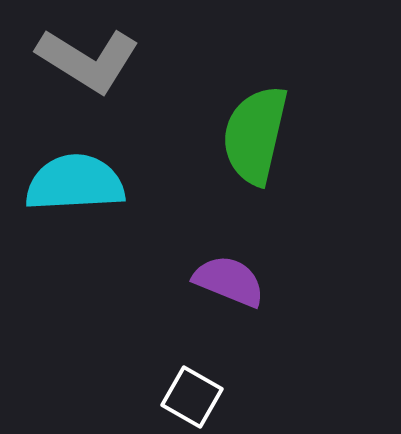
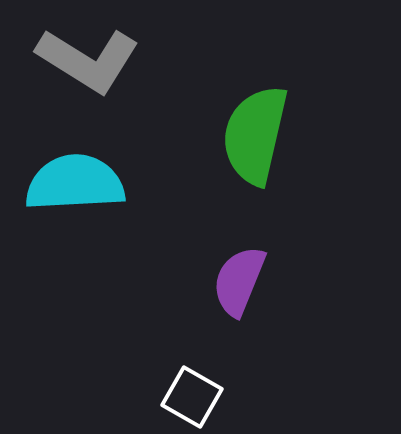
purple semicircle: moved 10 px right; rotated 90 degrees counterclockwise
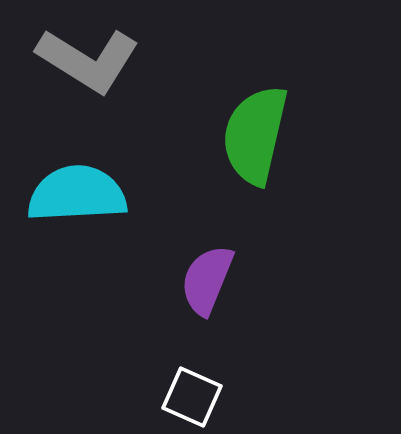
cyan semicircle: moved 2 px right, 11 px down
purple semicircle: moved 32 px left, 1 px up
white square: rotated 6 degrees counterclockwise
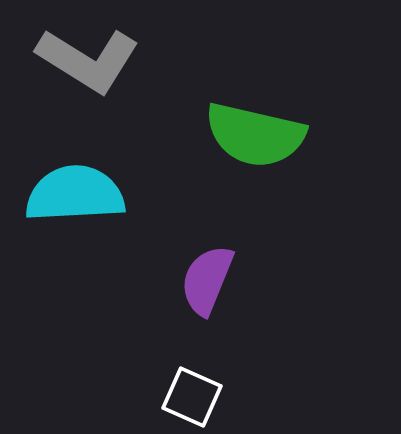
green semicircle: rotated 90 degrees counterclockwise
cyan semicircle: moved 2 px left
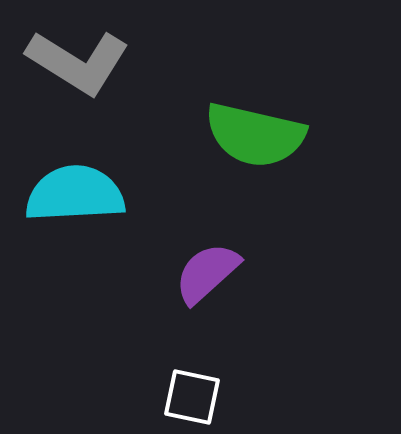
gray L-shape: moved 10 px left, 2 px down
purple semicircle: moved 7 px up; rotated 26 degrees clockwise
white square: rotated 12 degrees counterclockwise
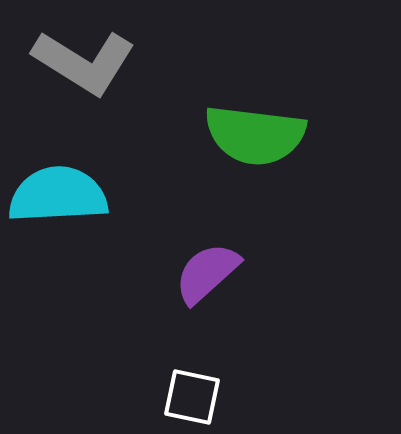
gray L-shape: moved 6 px right
green semicircle: rotated 6 degrees counterclockwise
cyan semicircle: moved 17 px left, 1 px down
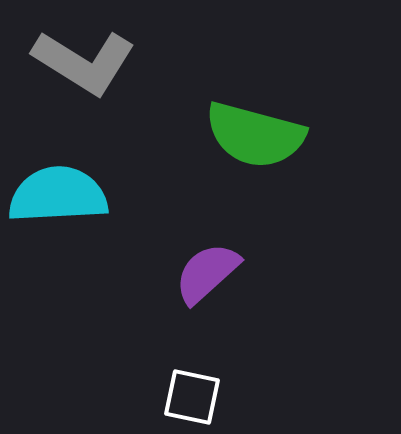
green semicircle: rotated 8 degrees clockwise
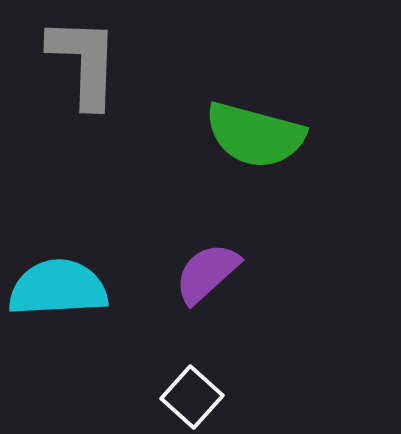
gray L-shape: rotated 120 degrees counterclockwise
cyan semicircle: moved 93 px down
white square: rotated 30 degrees clockwise
